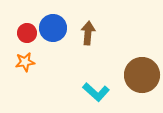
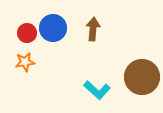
brown arrow: moved 5 px right, 4 px up
brown circle: moved 2 px down
cyan L-shape: moved 1 px right, 2 px up
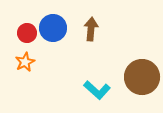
brown arrow: moved 2 px left
orange star: rotated 18 degrees counterclockwise
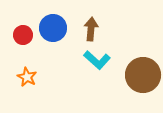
red circle: moved 4 px left, 2 px down
orange star: moved 2 px right, 15 px down; rotated 18 degrees counterclockwise
brown circle: moved 1 px right, 2 px up
cyan L-shape: moved 30 px up
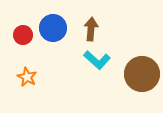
brown circle: moved 1 px left, 1 px up
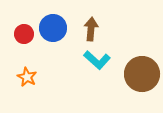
red circle: moved 1 px right, 1 px up
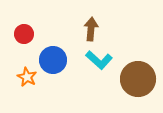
blue circle: moved 32 px down
cyan L-shape: moved 2 px right
brown circle: moved 4 px left, 5 px down
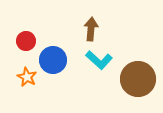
red circle: moved 2 px right, 7 px down
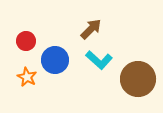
brown arrow: rotated 40 degrees clockwise
blue circle: moved 2 px right
